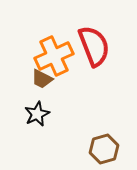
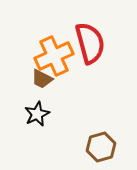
red semicircle: moved 4 px left, 3 px up; rotated 6 degrees clockwise
brown hexagon: moved 3 px left, 2 px up
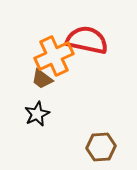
red semicircle: moved 3 px left, 3 px up; rotated 63 degrees counterclockwise
brown trapezoid: rotated 10 degrees clockwise
brown hexagon: rotated 12 degrees clockwise
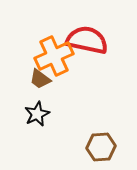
brown trapezoid: moved 2 px left
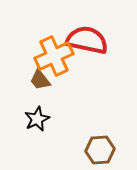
brown trapezoid: moved 1 px down; rotated 15 degrees clockwise
black star: moved 5 px down
brown hexagon: moved 1 px left, 3 px down
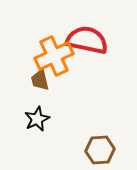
brown trapezoid: rotated 25 degrees clockwise
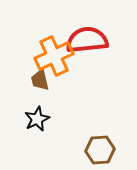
red semicircle: rotated 18 degrees counterclockwise
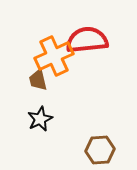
brown trapezoid: moved 2 px left
black star: moved 3 px right
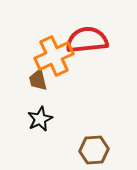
brown hexagon: moved 6 px left
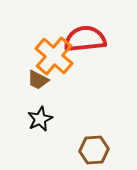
red semicircle: moved 2 px left, 1 px up
orange cross: rotated 24 degrees counterclockwise
brown trapezoid: rotated 50 degrees counterclockwise
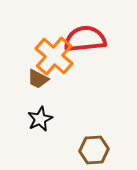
brown trapezoid: moved 1 px up
